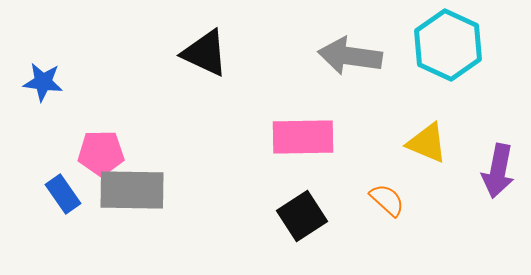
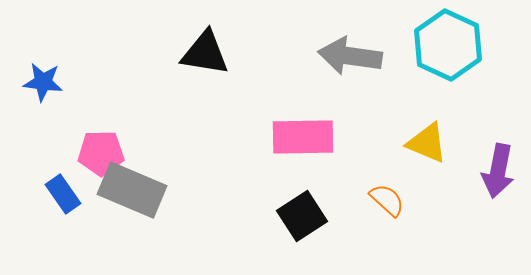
black triangle: rotated 16 degrees counterclockwise
gray rectangle: rotated 22 degrees clockwise
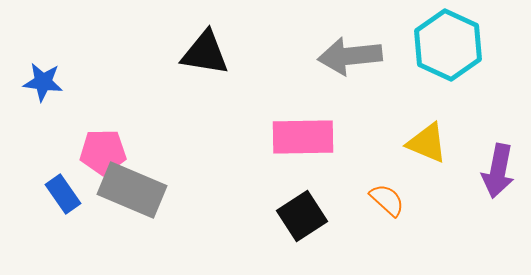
gray arrow: rotated 14 degrees counterclockwise
pink pentagon: moved 2 px right, 1 px up
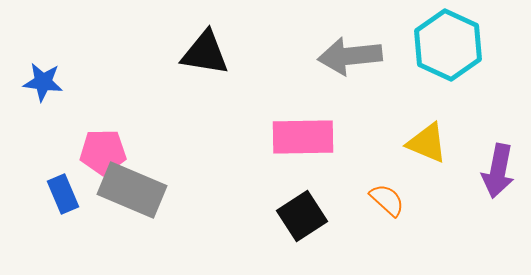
blue rectangle: rotated 12 degrees clockwise
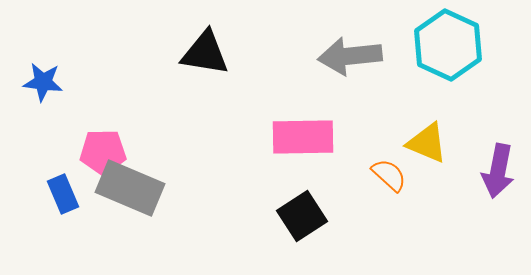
gray rectangle: moved 2 px left, 2 px up
orange semicircle: moved 2 px right, 25 px up
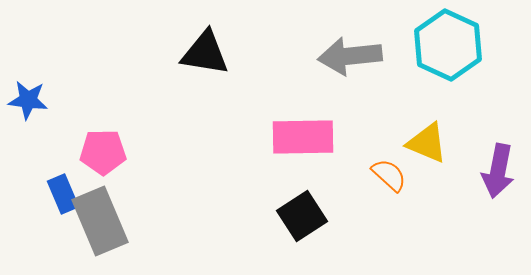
blue star: moved 15 px left, 18 px down
gray rectangle: moved 30 px left, 33 px down; rotated 44 degrees clockwise
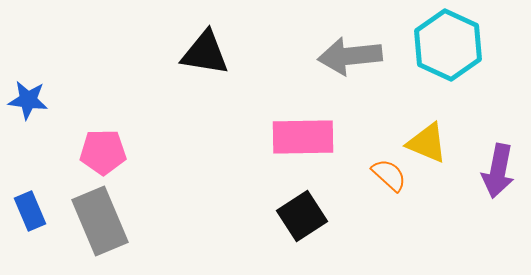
blue rectangle: moved 33 px left, 17 px down
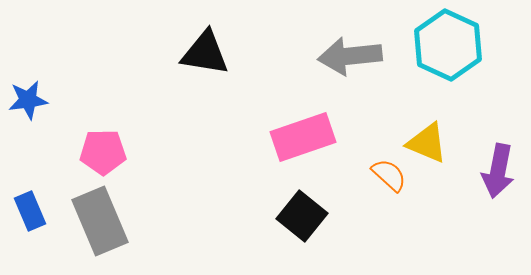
blue star: rotated 15 degrees counterclockwise
pink rectangle: rotated 18 degrees counterclockwise
black square: rotated 18 degrees counterclockwise
